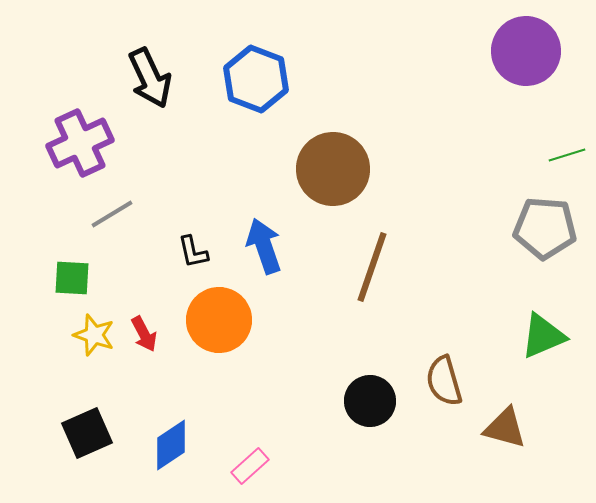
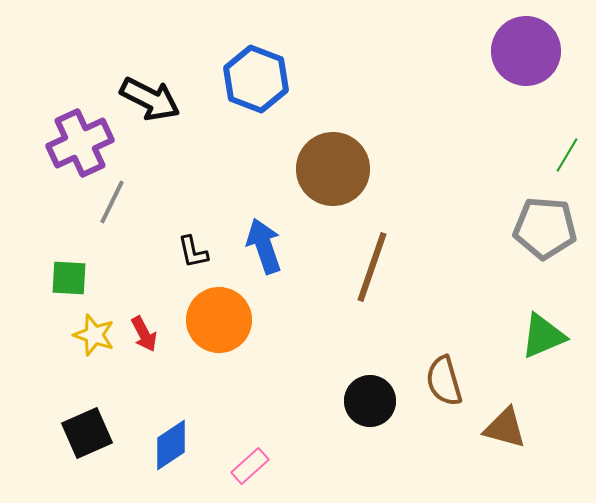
black arrow: moved 21 px down; rotated 38 degrees counterclockwise
green line: rotated 42 degrees counterclockwise
gray line: moved 12 px up; rotated 33 degrees counterclockwise
green square: moved 3 px left
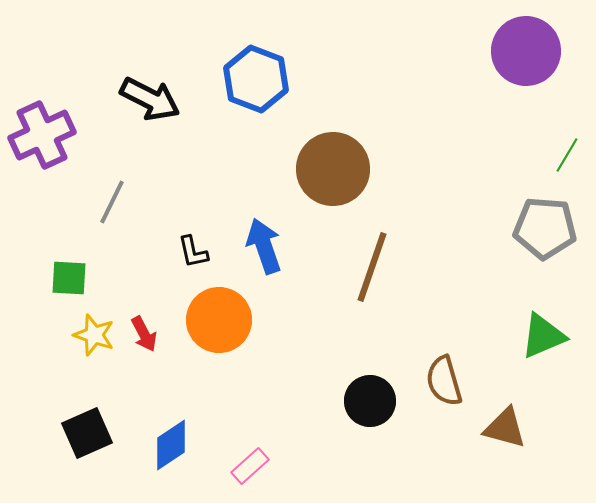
purple cross: moved 38 px left, 8 px up
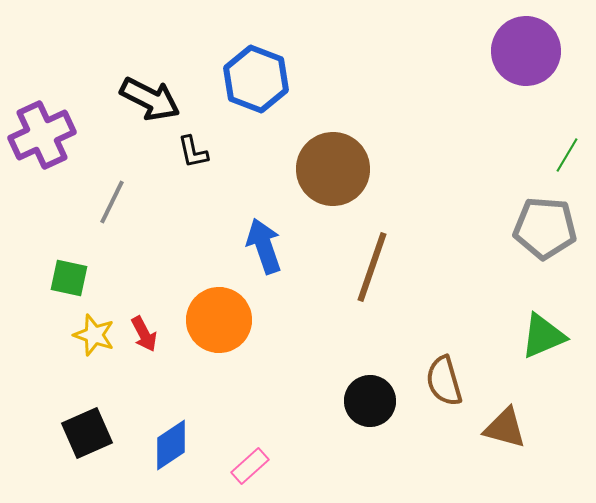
black L-shape: moved 100 px up
green square: rotated 9 degrees clockwise
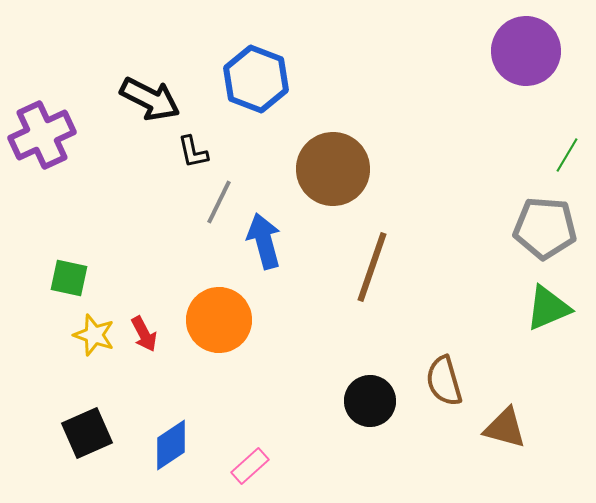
gray line: moved 107 px right
blue arrow: moved 5 px up; rotated 4 degrees clockwise
green triangle: moved 5 px right, 28 px up
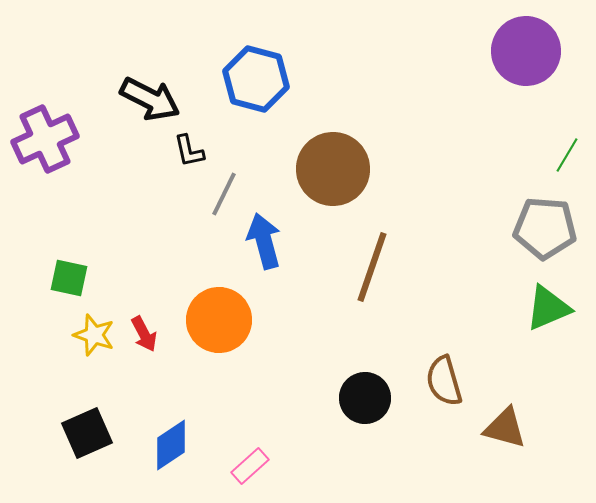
blue hexagon: rotated 6 degrees counterclockwise
purple cross: moved 3 px right, 4 px down
black L-shape: moved 4 px left, 1 px up
gray line: moved 5 px right, 8 px up
black circle: moved 5 px left, 3 px up
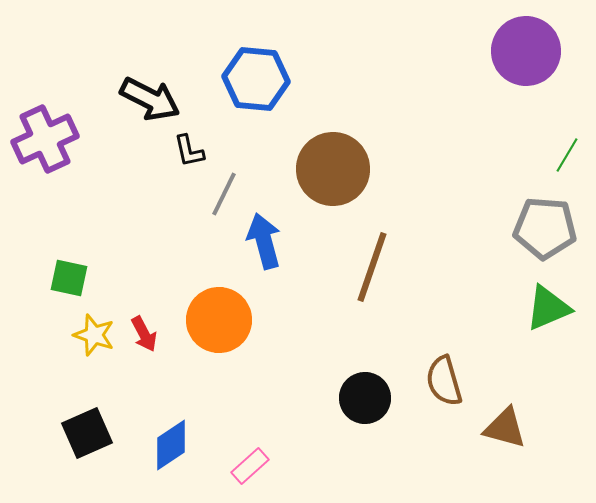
blue hexagon: rotated 10 degrees counterclockwise
